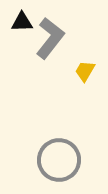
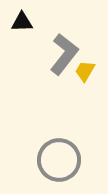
gray L-shape: moved 14 px right, 16 px down
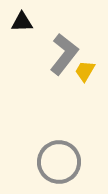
gray circle: moved 2 px down
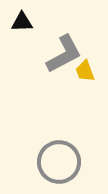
gray L-shape: rotated 24 degrees clockwise
yellow trapezoid: rotated 50 degrees counterclockwise
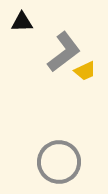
gray L-shape: moved 2 px up; rotated 9 degrees counterclockwise
yellow trapezoid: rotated 95 degrees counterclockwise
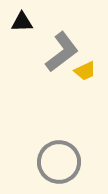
gray L-shape: moved 2 px left
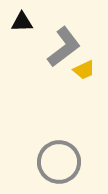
gray L-shape: moved 2 px right, 5 px up
yellow trapezoid: moved 1 px left, 1 px up
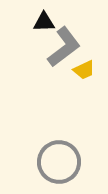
black triangle: moved 22 px right
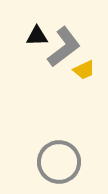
black triangle: moved 7 px left, 14 px down
